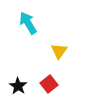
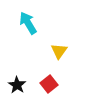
black star: moved 1 px left, 1 px up
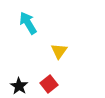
black star: moved 2 px right, 1 px down
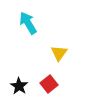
yellow triangle: moved 2 px down
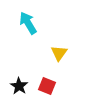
red square: moved 2 px left, 2 px down; rotated 30 degrees counterclockwise
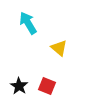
yellow triangle: moved 5 px up; rotated 24 degrees counterclockwise
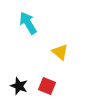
yellow triangle: moved 1 px right, 4 px down
black star: rotated 12 degrees counterclockwise
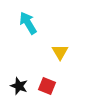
yellow triangle: rotated 18 degrees clockwise
